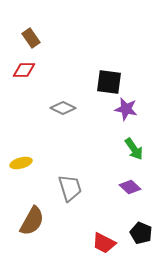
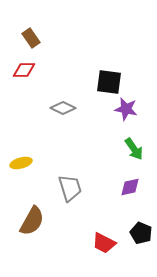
purple diamond: rotated 55 degrees counterclockwise
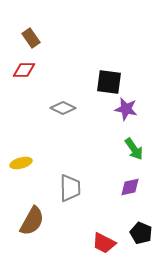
gray trapezoid: rotated 16 degrees clockwise
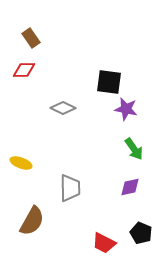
yellow ellipse: rotated 35 degrees clockwise
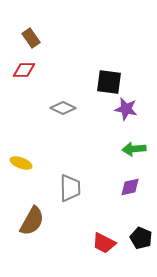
green arrow: rotated 120 degrees clockwise
black pentagon: moved 5 px down
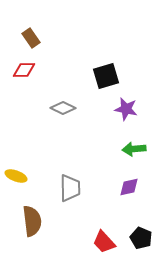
black square: moved 3 px left, 6 px up; rotated 24 degrees counterclockwise
yellow ellipse: moved 5 px left, 13 px down
purple diamond: moved 1 px left
brown semicircle: rotated 36 degrees counterclockwise
red trapezoid: moved 1 px up; rotated 20 degrees clockwise
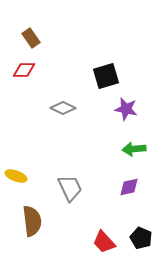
gray trapezoid: rotated 24 degrees counterclockwise
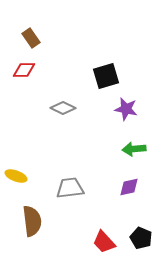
gray trapezoid: rotated 72 degrees counterclockwise
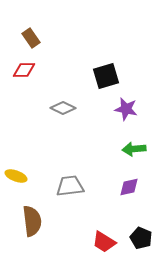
gray trapezoid: moved 2 px up
red trapezoid: rotated 15 degrees counterclockwise
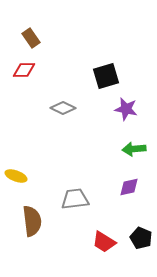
gray trapezoid: moved 5 px right, 13 px down
